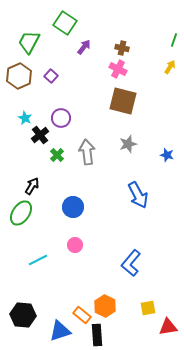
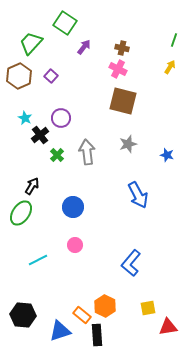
green trapezoid: moved 2 px right, 1 px down; rotated 15 degrees clockwise
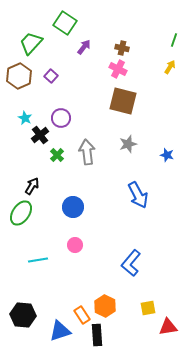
cyan line: rotated 18 degrees clockwise
orange rectangle: rotated 18 degrees clockwise
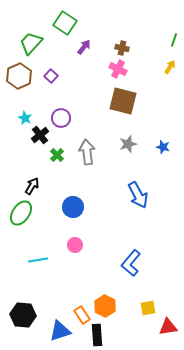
blue star: moved 4 px left, 8 px up
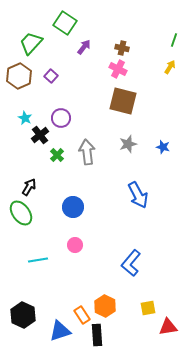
black arrow: moved 3 px left, 1 px down
green ellipse: rotated 70 degrees counterclockwise
black hexagon: rotated 20 degrees clockwise
